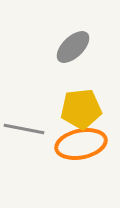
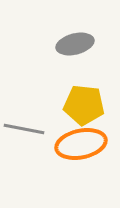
gray ellipse: moved 2 px right, 3 px up; rotated 30 degrees clockwise
yellow pentagon: moved 3 px right, 4 px up; rotated 12 degrees clockwise
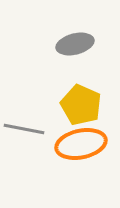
yellow pentagon: moved 3 px left; rotated 18 degrees clockwise
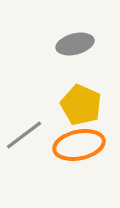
gray line: moved 6 px down; rotated 48 degrees counterclockwise
orange ellipse: moved 2 px left, 1 px down
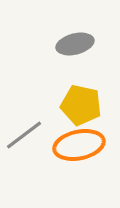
yellow pentagon: rotated 12 degrees counterclockwise
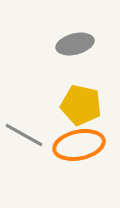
gray line: rotated 66 degrees clockwise
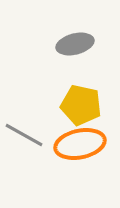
orange ellipse: moved 1 px right, 1 px up
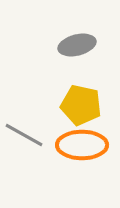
gray ellipse: moved 2 px right, 1 px down
orange ellipse: moved 2 px right, 1 px down; rotated 12 degrees clockwise
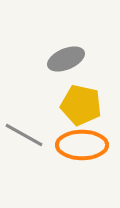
gray ellipse: moved 11 px left, 14 px down; rotated 9 degrees counterclockwise
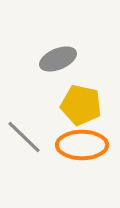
gray ellipse: moved 8 px left
gray line: moved 2 px down; rotated 15 degrees clockwise
